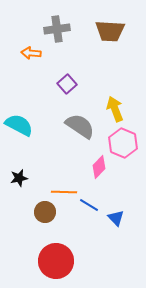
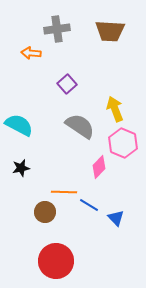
black star: moved 2 px right, 10 px up
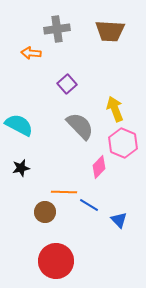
gray semicircle: rotated 12 degrees clockwise
blue triangle: moved 3 px right, 2 px down
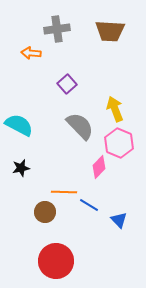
pink hexagon: moved 4 px left
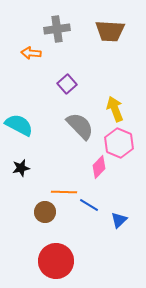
blue triangle: rotated 30 degrees clockwise
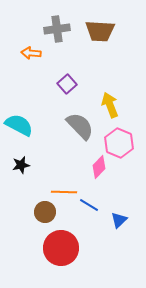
brown trapezoid: moved 10 px left
yellow arrow: moved 5 px left, 4 px up
black star: moved 3 px up
red circle: moved 5 px right, 13 px up
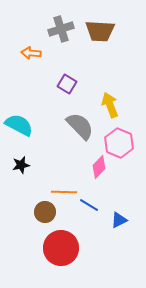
gray cross: moved 4 px right; rotated 10 degrees counterclockwise
purple square: rotated 18 degrees counterclockwise
blue triangle: rotated 18 degrees clockwise
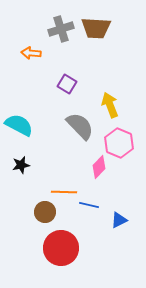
brown trapezoid: moved 4 px left, 3 px up
blue line: rotated 18 degrees counterclockwise
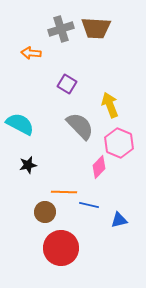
cyan semicircle: moved 1 px right, 1 px up
black star: moved 7 px right
blue triangle: rotated 12 degrees clockwise
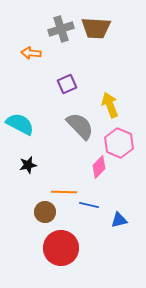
purple square: rotated 36 degrees clockwise
